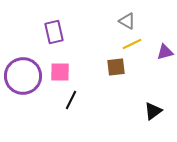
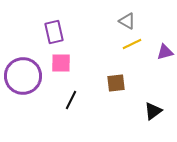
brown square: moved 16 px down
pink square: moved 1 px right, 9 px up
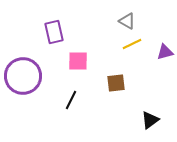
pink square: moved 17 px right, 2 px up
black triangle: moved 3 px left, 9 px down
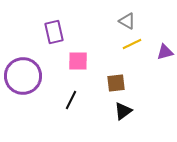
black triangle: moved 27 px left, 9 px up
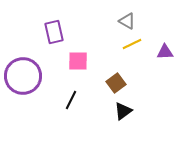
purple triangle: rotated 12 degrees clockwise
brown square: rotated 30 degrees counterclockwise
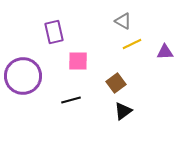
gray triangle: moved 4 px left
black line: rotated 48 degrees clockwise
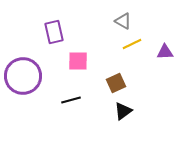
brown square: rotated 12 degrees clockwise
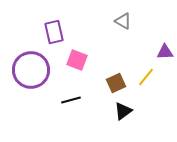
yellow line: moved 14 px right, 33 px down; rotated 24 degrees counterclockwise
pink square: moved 1 px left, 1 px up; rotated 20 degrees clockwise
purple circle: moved 8 px right, 6 px up
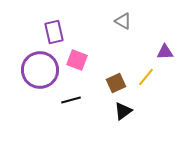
purple circle: moved 9 px right
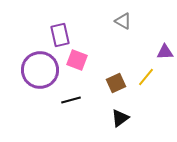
purple rectangle: moved 6 px right, 3 px down
black triangle: moved 3 px left, 7 px down
